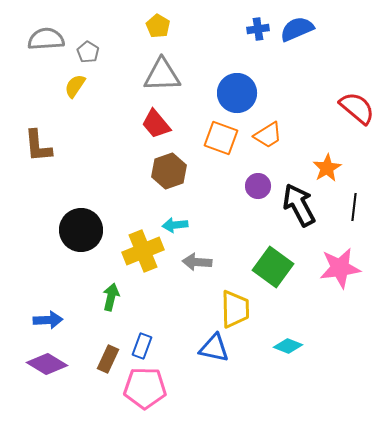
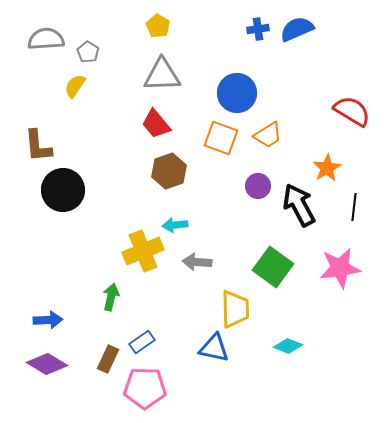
red semicircle: moved 5 px left, 3 px down; rotated 9 degrees counterclockwise
black circle: moved 18 px left, 40 px up
blue rectangle: moved 4 px up; rotated 35 degrees clockwise
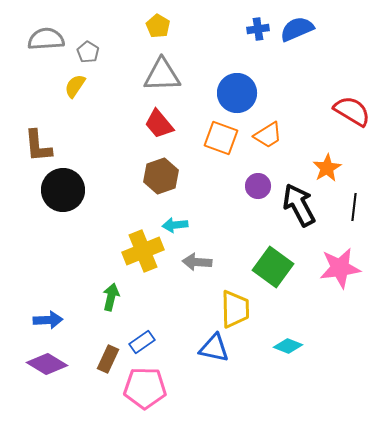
red trapezoid: moved 3 px right
brown hexagon: moved 8 px left, 5 px down
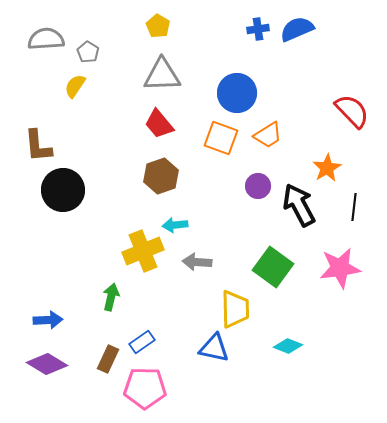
red semicircle: rotated 15 degrees clockwise
